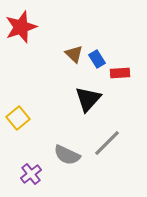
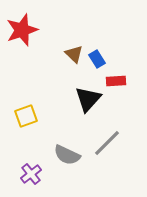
red star: moved 1 px right, 3 px down
red rectangle: moved 4 px left, 8 px down
yellow square: moved 8 px right, 2 px up; rotated 20 degrees clockwise
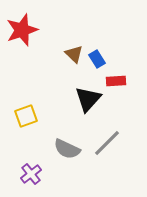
gray semicircle: moved 6 px up
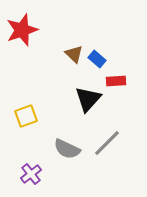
blue rectangle: rotated 18 degrees counterclockwise
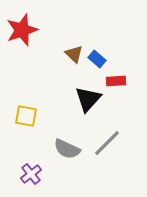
yellow square: rotated 30 degrees clockwise
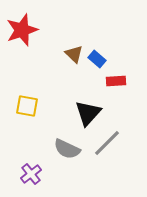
black triangle: moved 14 px down
yellow square: moved 1 px right, 10 px up
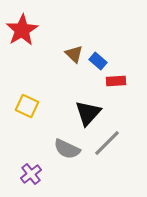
red star: rotated 12 degrees counterclockwise
blue rectangle: moved 1 px right, 2 px down
yellow square: rotated 15 degrees clockwise
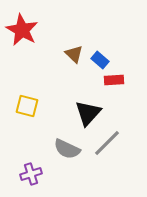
red star: rotated 12 degrees counterclockwise
blue rectangle: moved 2 px right, 1 px up
red rectangle: moved 2 px left, 1 px up
yellow square: rotated 10 degrees counterclockwise
purple cross: rotated 20 degrees clockwise
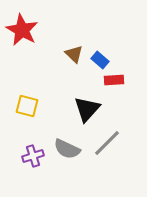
black triangle: moved 1 px left, 4 px up
purple cross: moved 2 px right, 18 px up
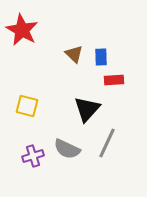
blue rectangle: moved 1 px right, 3 px up; rotated 48 degrees clockwise
gray line: rotated 20 degrees counterclockwise
